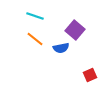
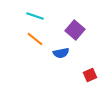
blue semicircle: moved 5 px down
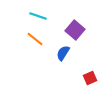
cyan line: moved 3 px right
blue semicircle: moved 2 px right; rotated 133 degrees clockwise
red square: moved 3 px down
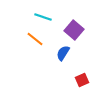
cyan line: moved 5 px right, 1 px down
purple square: moved 1 px left
red square: moved 8 px left, 2 px down
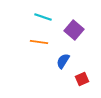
orange line: moved 4 px right, 3 px down; rotated 30 degrees counterclockwise
blue semicircle: moved 8 px down
red square: moved 1 px up
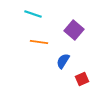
cyan line: moved 10 px left, 3 px up
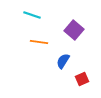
cyan line: moved 1 px left, 1 px down
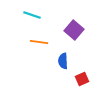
blue semicircle: rotated 35 degrees counterclockwise
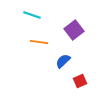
purple square: rotated 12 degrees clockwise
blue semicircle: rotated 49 degrees clockwise
red square: moved 2 px left, 2 px down
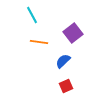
cyan line: rotated 42 degrees clockwise
purple square: moved 1 px left, 3 px down
red square: moved 14 px left, 5 px down
